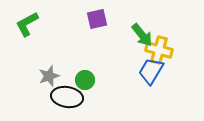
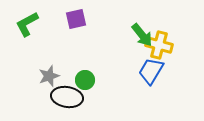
purple square: moved 21 px left
yellow cross: moved 5 px up
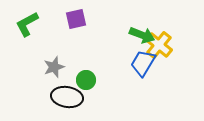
green arrow: rotated 30 degrees counterclockwise
yellow cross: rotated 24 degrees clockwise
blue trapezoid: moved 8 px left, 8 px up
gray star: moved 5 px right, 9 px up
green circle: moved 1 px right
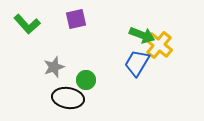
green L-shape: rotated 104 degrees counterclockwise
blue trapezoid: moved 6 px left
black ellipse: moved 1 px right, 1 px down
